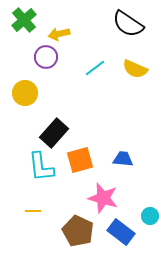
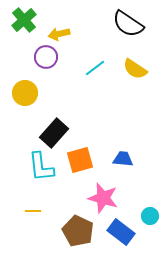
yellow semicircle: rotated 10 degrees clockwise
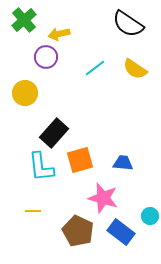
blue trapezoid: moved 4 px down
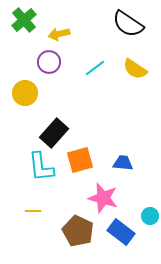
purple circle: moved 3 px right, 5 px down
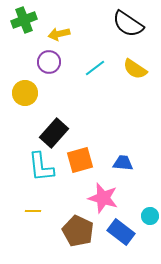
green cross: rotated 20 degrees clockwise
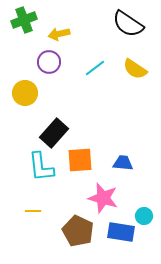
orange square: rotated 12 degrees clockwise
cyan circle: moved 6 px left
blue rectangle: rotated 28 degrees counterclockwise
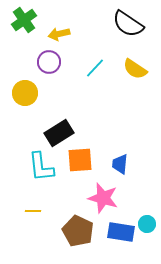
green cross: rotated 15 degrees counterclockwise
cyan line: rotated 10 degrees counterclockwise
black rectangle: moved 5 px right; rotated 16 degrees clockwise
blue trapezoid: moved 3 px left, 1 px down; rotated 90 degrees counterclockwise
cyan circle: moved 3 px right, 8 px down
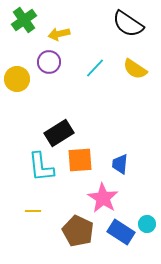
yellow circle: moved 8 px left, 14 px up
pink star: rotated 16 degrees clockwise
blue rectangle: rotated 24 degrees clockwise
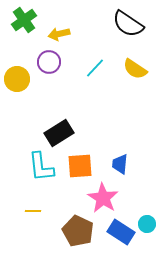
orange square: moved 6 px down
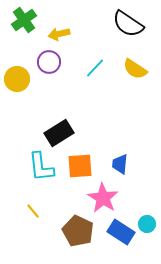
yellow line: rotated 49 degrees clockwise
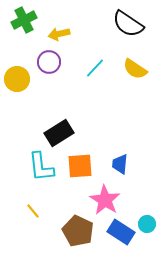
green cross: rotated 10 degrees clockwise
pink star: moved 2 px right, 2 px down
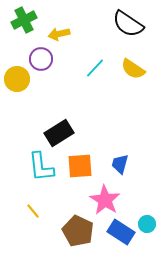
purple circle: moved 8 px left, 3 px up
yellow semicircle: moved 2 px left
blue trapezoid: rotated 10 degrees clockwise
